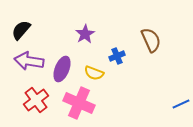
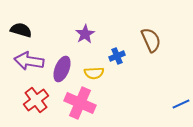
black semicircle: rotated 65 degrees clockwise
yellow semicircle: rotated 24 degrees counterclockwise
pink cross: moved 1 px right
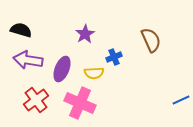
blue cross: moved 3 px left, 1 px down
purple arrow: moved 1 px left, 1 px up
blue line: moved 4 px up
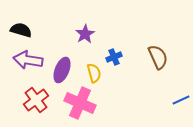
brown semicircle: moved 7 px right, 17 px down
purple ellipse: moved 1 px down
yellow semicircle: rotated 102 degrees counterclockwise
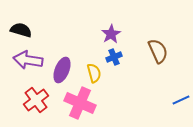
purple star: moved 26 px right
brown semicircle: moved 6 px up
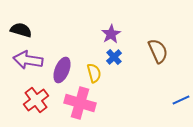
blue cross: rotated 21 degrees counterclockwise
pink cross: rotated 8 degrees counterclockwise
